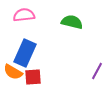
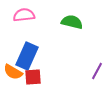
blue rectangle: moved 2 px right, 3 px down
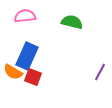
pink semicircle: moved 1 px right, 1 px down
purple line: moved 3 px right, 1 px down
red square: rotated 24 degrees clockwise
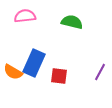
blue rectangle: moved 7 px right, 7 px down
red square: moved 26 px right, 1 px up; rotated 12 degrees counterclockwise
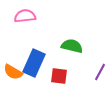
green semicircle: moved 24 px down
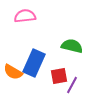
purple line: moved 28 px left, 13 px down
red square: rotated 18 degrees counterclockwise
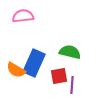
pink semicircle: moved 2 px left
green semicircle: moved 2 px left, 6 px down
orange semicircle: moved 3 px right, 2 px up
purple line: rotated 24 degrees counterclockwise
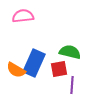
red square: moved 7 px up
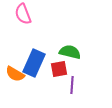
pink semicircle: moved 2 px up; rotated 105 degrees counterclockwise
orange semicircle: moved 1 px left, 4 px down
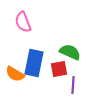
pink semicircle: moved 8 px down
green semicircle: rotated 10 degrees clockwise
blue rectangle: rotated 12 degrees counterclockwise
purple line: moved 1 px right
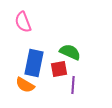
orange semicircle: moved 10 px right, 11 px down
